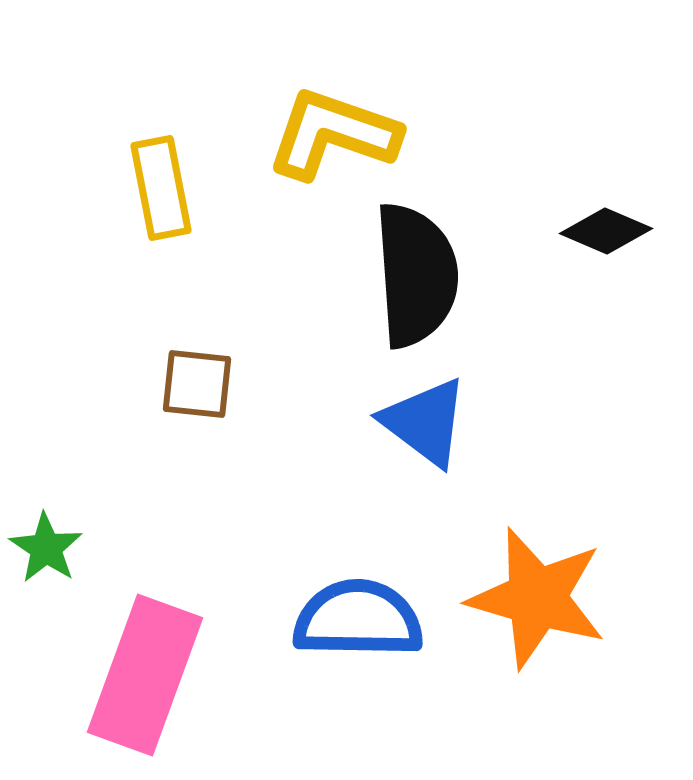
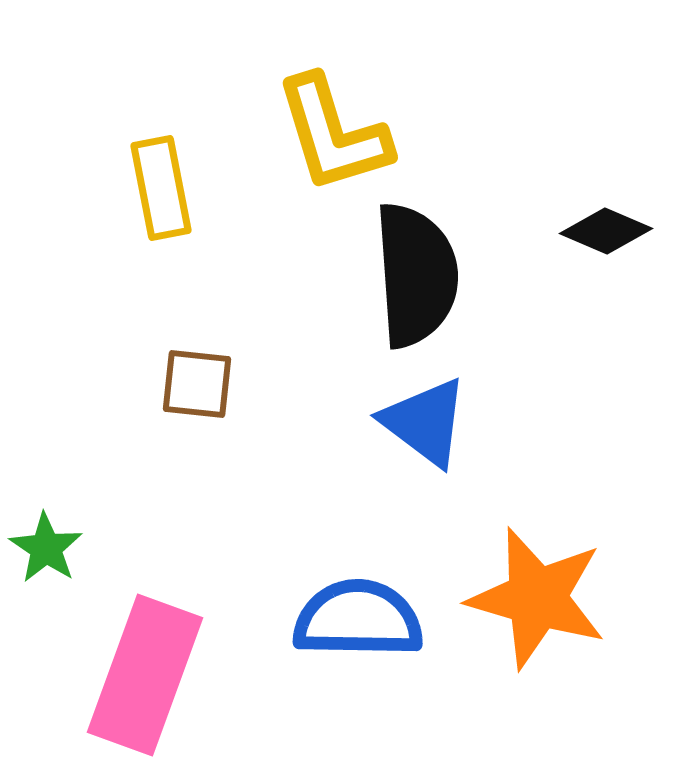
yellow L-shape: rotated 126 degrees counterclockwise
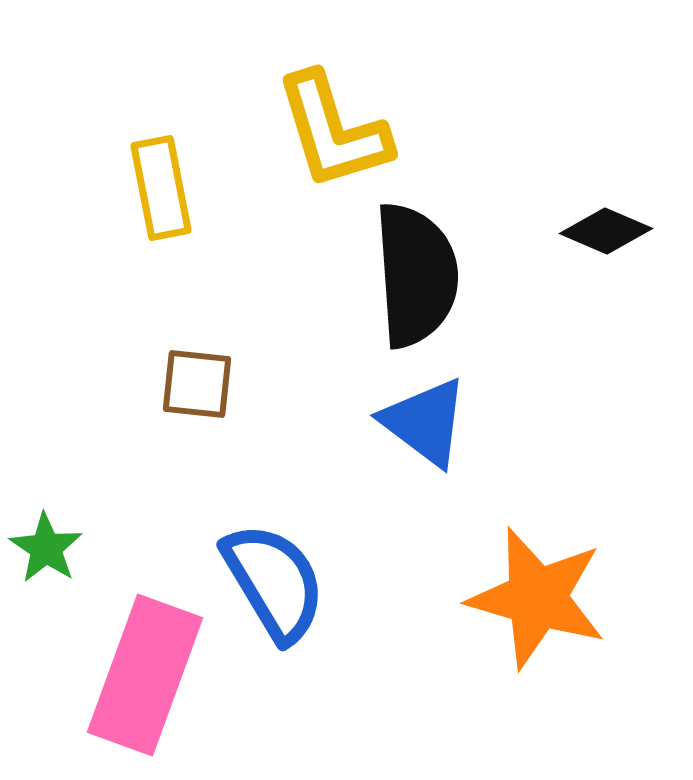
yellow L-shape: moved 3 px up
blue semicircle: moved 84 px left, 37 px up; rotated 58 degrees clockwise
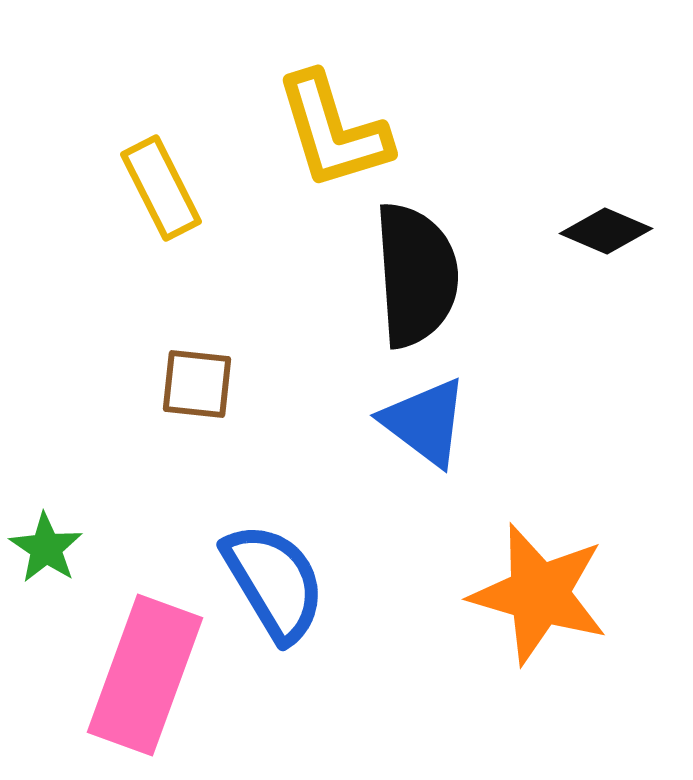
yellow rectangle: rotated 16 degrees counterclockwise
orange star: moved 2 px right, 4 px up
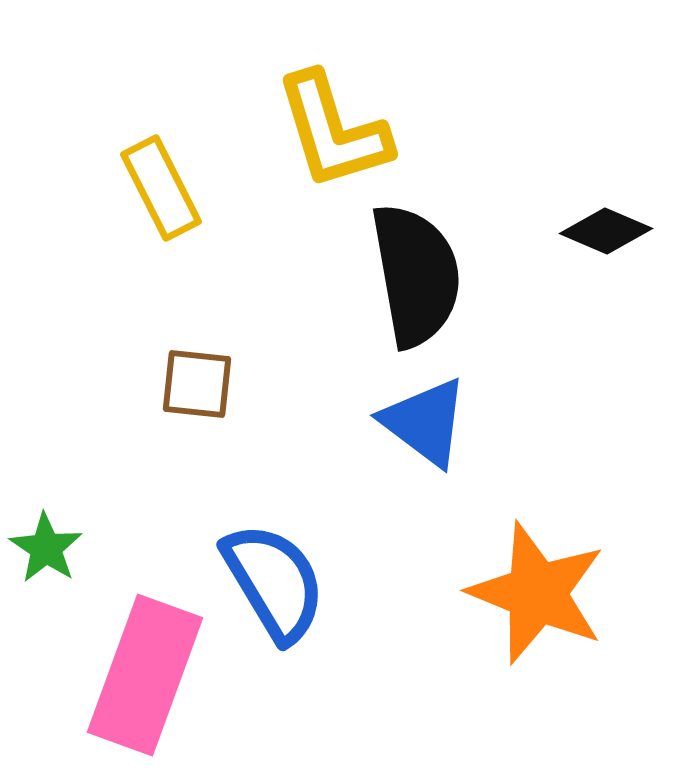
black semicircle: rotated 6 degrees counterclockwise
orange star: moved 2 px left, 1 px up; rotated 6 degrees clockwise
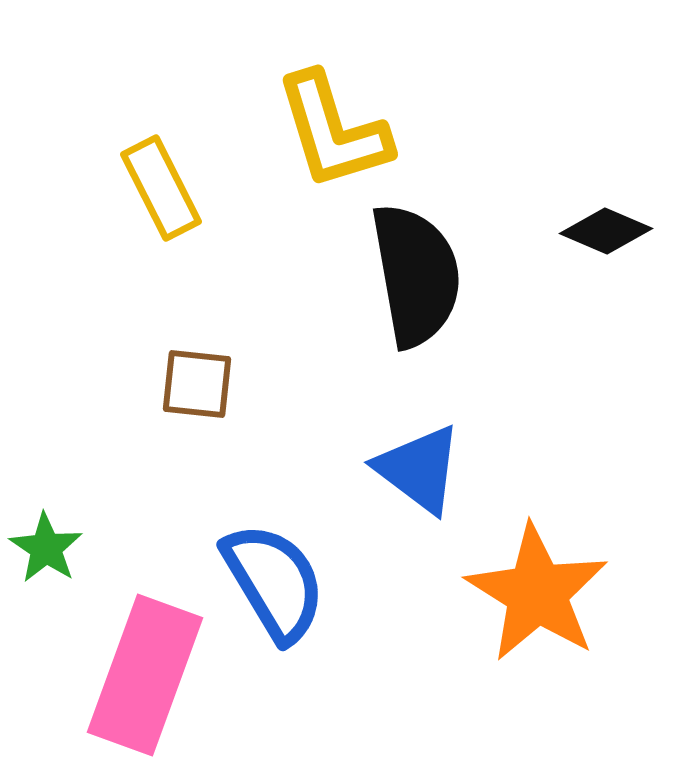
blue triangle: moved 6 px left, 47 px down
orange star: rotated 10 degrees clockwise
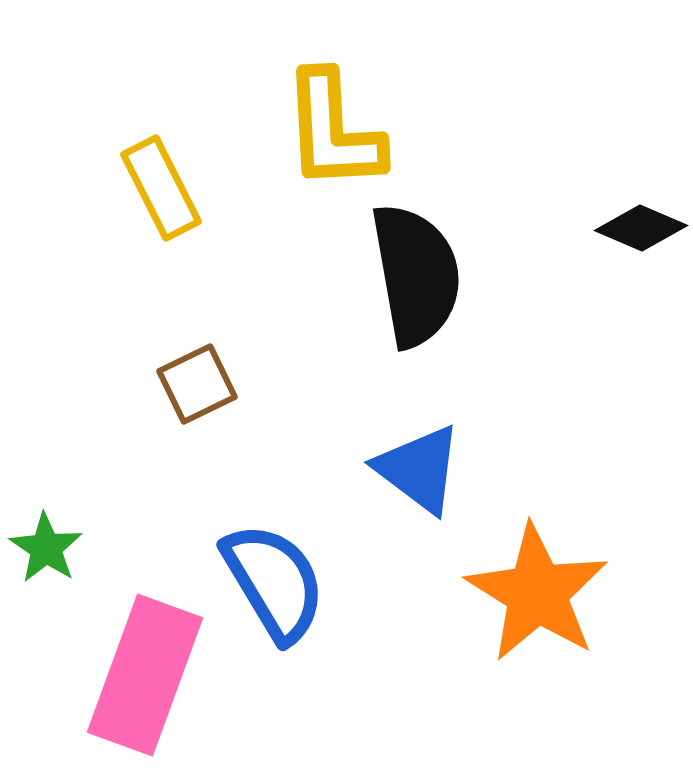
yellow L-shape: rotated 14 degrees clockwise
black diamond: moved 35 px right, 3 px up
brown square: rotated 32 degrees counterclockwise
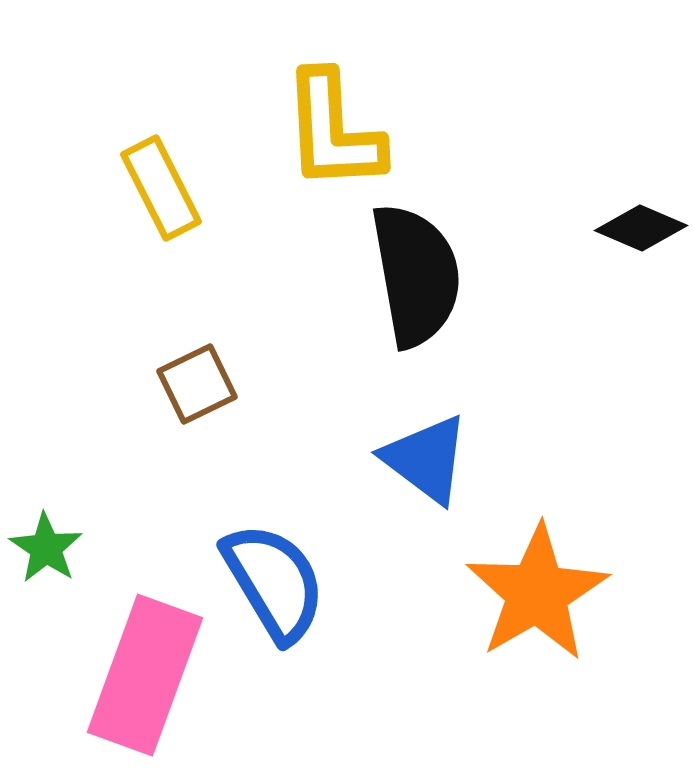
blue triangle: moved 7 px right, 10 px up
orange star: rotated 10 degrees clockwise
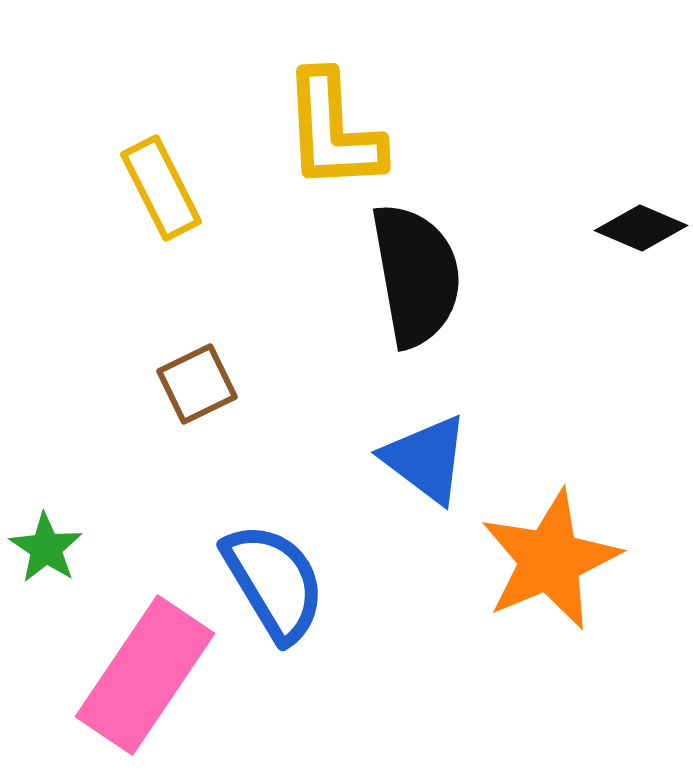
orange star: moved 13 px right, 33 px up; rotated 7 degrees clockwise
pink rectangle: rotated 14 degrees clockwise
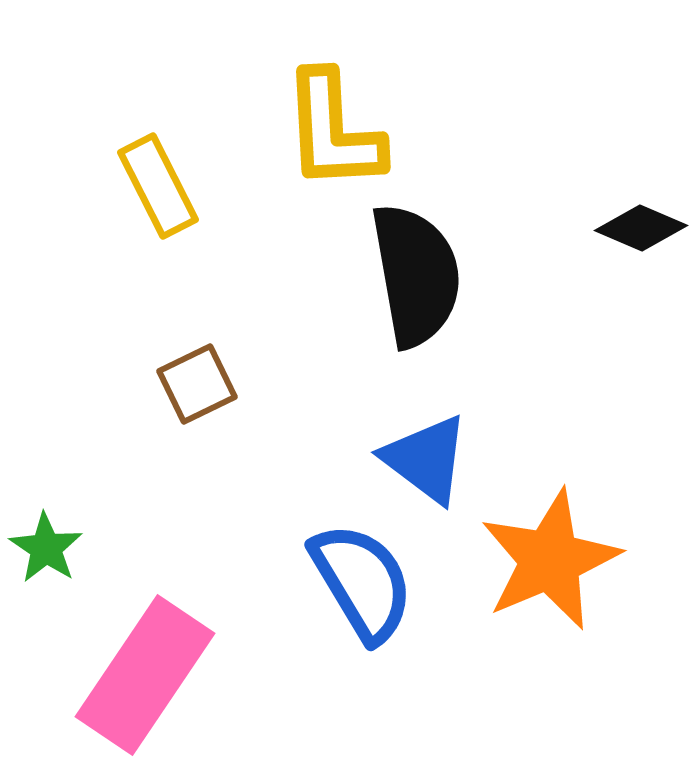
yellow rectangle: moved 3 px left, 2 px up
blue semicircle: moved 88 px right
